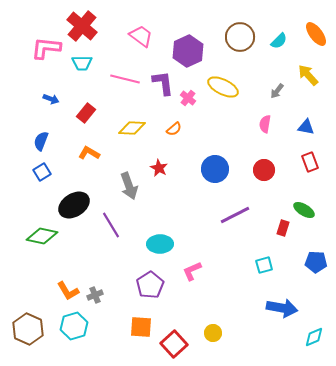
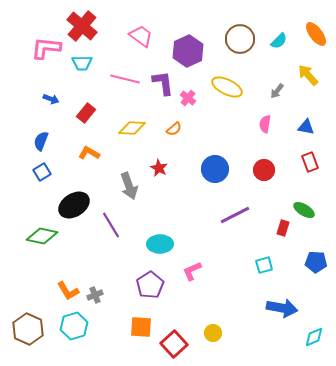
brown circle at (240, 37): moved 2 px down
yellow ellipse at (223, 87): moved 4 px right
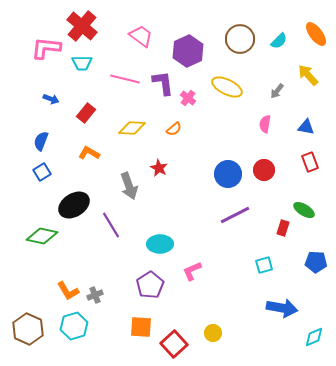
blue circle at (215, 169): moved 13 px right, 5 px down
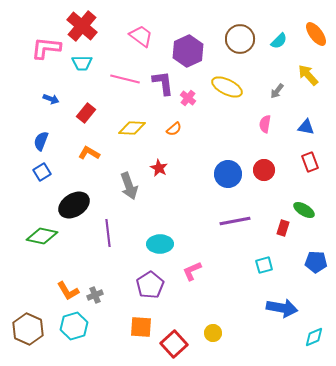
purple line at (235, 215): moved 6 px down; rotated 16 degrees clockwise
purple line at (111, 225): moved 3 px left, 8 px down; rotated 24 degrees clockwise
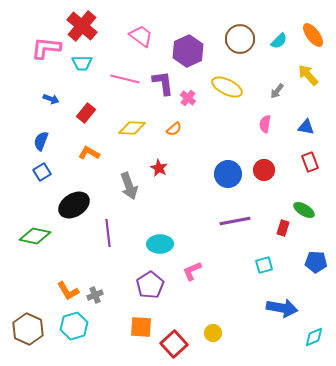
orange ellipse at (316, 34): moved 3 px left, 1 px down
green diamond at (42, 236): moved 7 px left
